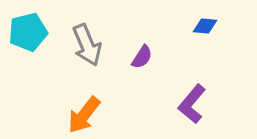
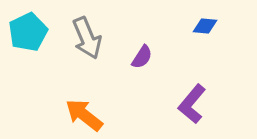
cyan pentagon: rotated 12 degrees counterclockwise
gray arrow: moved 7 px up
orange arrow: rotated 90 degrees clockwise
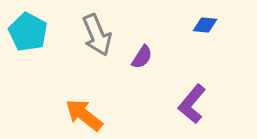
blue diamond: moved 1 px up
cyan pentagon: rotated 18 degrees counterclockwise
gray arrow: moved 10 px right, 3 px up
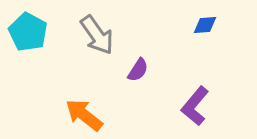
blue diamond: rotated 10 degrees counterclockwise
gray arrow: rotated 12 degrees counterclockwise
purple semicircle: moved 4 px left, 13 px down
purple L-shape: moved 3 px right, 2 px down
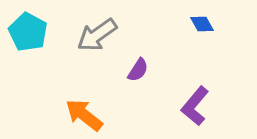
blue diamond: moved 3 px left, 1 px up; rotated 65 degrees clockwise
gray arrow: rotated 90 degrees clockwise
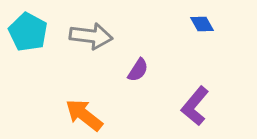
gray arrow: moved 6 px left, 1 px down; rotated 138 degrees counterclockwise
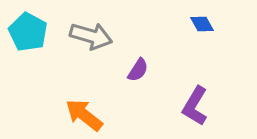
gray arrow: rotated 9 degrees clockwise
purple L-shape: rotated 9 degrees counterclockwise
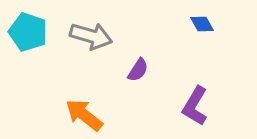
cyan pentagon: rotated 9 degrees counterclockwise
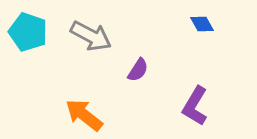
gray arrow: rotated 12 degrees clockwise
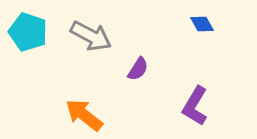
purple semicircle: moved 1 px up
